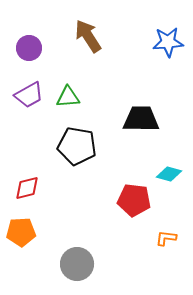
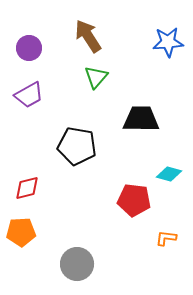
green triangle: moved 28 px right, 20 px up; rotated 45 degrees counterclockwise
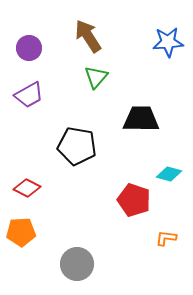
red diamond: rotated 40 degrees clockwise
red pentagon: rotated 12 degrees clockwise
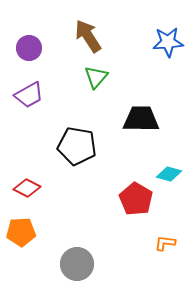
red pentagon: moved 2 px right, 1 px up; rotated 12 degrees clockwise
orange L-shape: moved 1 px left, 5 px down
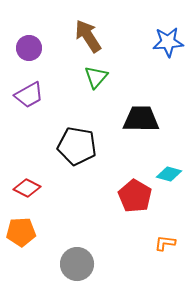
red pentagon: moved 1 px left, 3 px up
